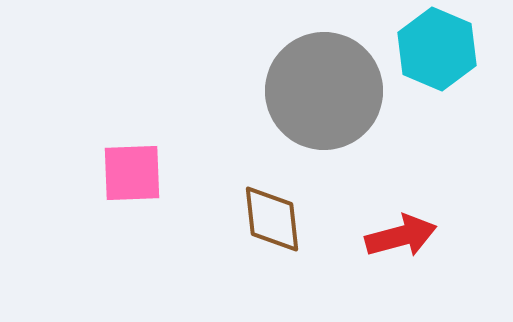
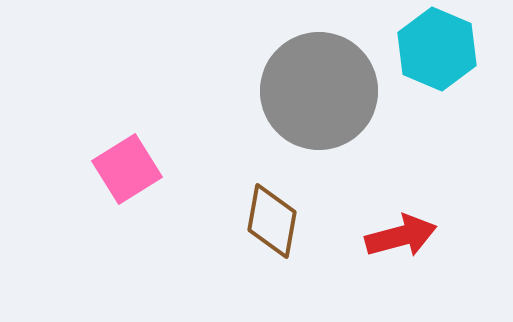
gray circle: moved 5 px left
pink square: moved 5 px left, 4 px up; rotated 30 degrees counterclockwise
brown diamond: moved 2 px down; rotated 16 degrees clockwise
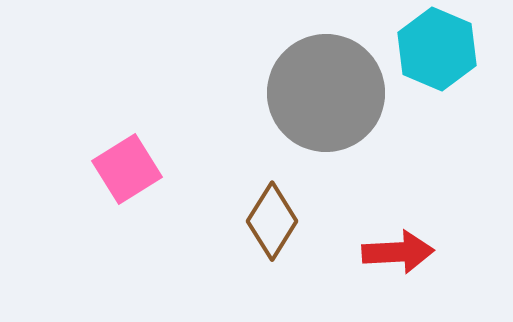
gray circle: moved 7 px right, 2 px down
brown diamond: rotated 22 degrees clockwise
red arrow: moved 3 px left, 16 px down; rotated 12 degrees clockwise
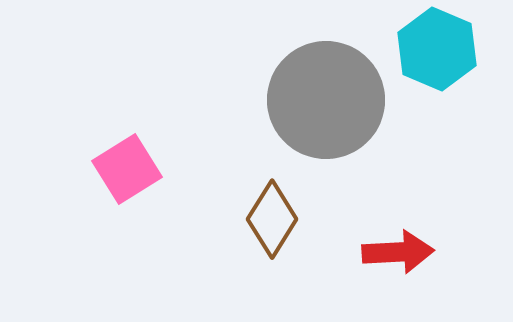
gray circle: moved 7 px down
brown diamond: moved 2 px up
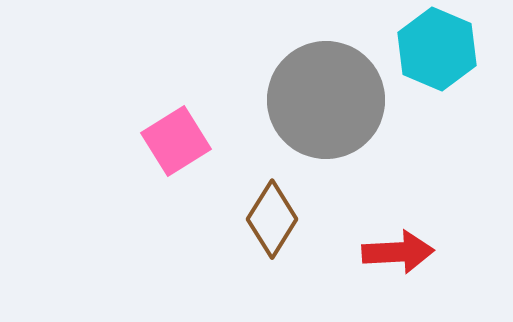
pink square: moved 49 px right, 28 px up
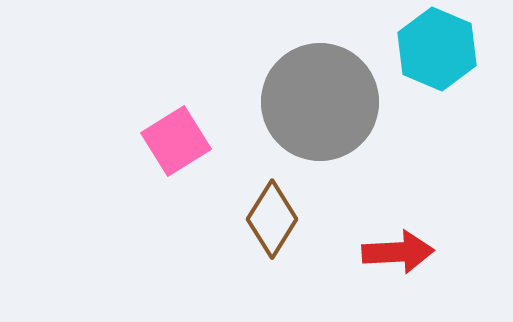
gray circle: moved 6 px left, 2 px down
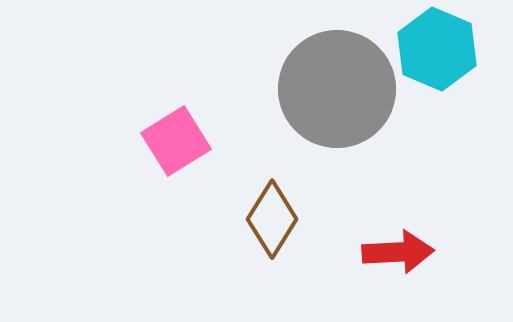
gray circle: moved 17 px right, 13 px up
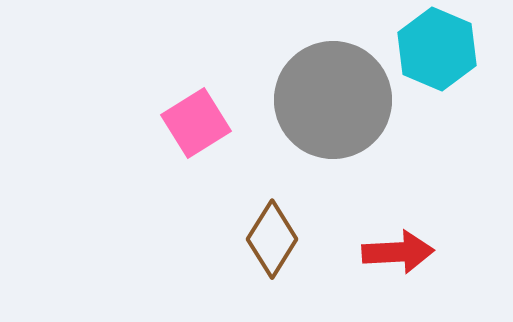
gray circle: moved 4 px left, 11 px down
pink square: moved 20 px right, 18 px up
brown diamond: moved 20 px down
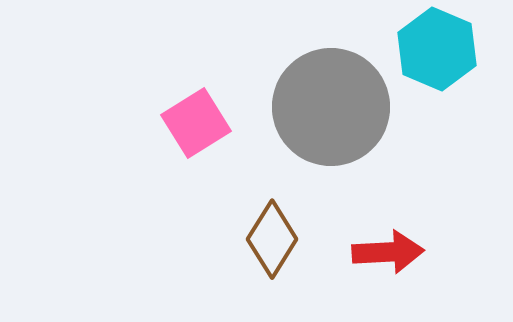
gray circle: moved 2 px left, 7 px down
red arrow: moved 10 px left
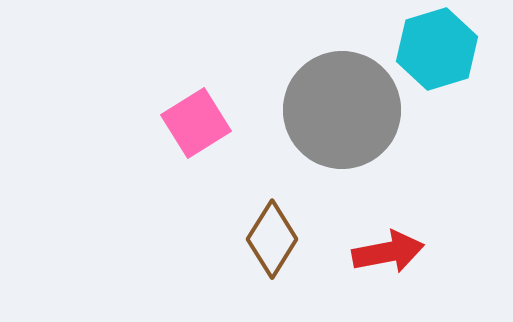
cyan hexagon: rotated 20 degrees clockwise
gray circle: moved 11 px right, 3 px down
red arrow: rotated 8 degrees counterclockwise
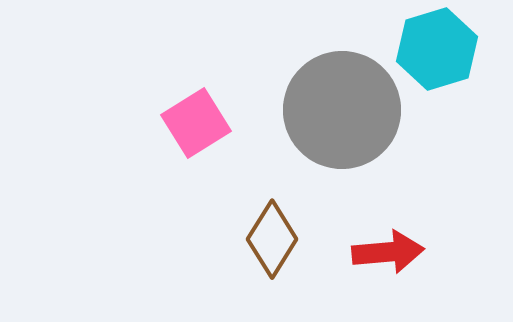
red arrow: rotated 6 degrees clockwise
